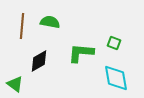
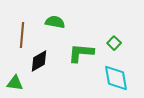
green semicircle: moved 5 px right
brown line: moved 9 px down
green square: rotated 24 degrees clockwise
green triangle: moved 1 px up; rotated 30 degrees counterclockwise
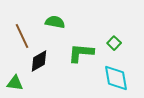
brown line: moved 1 px down; rotated 30 degrees counterclockwise
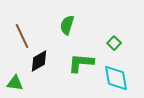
green semicircle: moved 12 px right, 3 px down; rotated 84 degrees counterclockwise
green L-shape: moved 10 px down
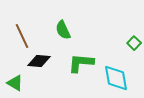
green semicircle: moved 4 px left, 5 px down; rotated 42 degrees counterclockwise
green square: moved 20 px right
black diamond: rotated 35 degrees clockwise
green triangle: rotated 24 degrees clockwise
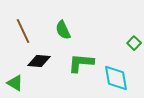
brown line: moved 1 px right, 5 px up
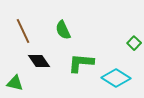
black diamond: rotated 50 degrees clockwise
cyan diamond: rotated 48 degrees counterclockwise
green triangle: rotated 18 degrees counterclockwise
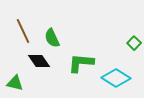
green semicircle: moved 11 px left, 8 px down
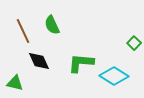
green semicircle: moved 13 px up
black diamond: rotated 10 degrees clockwise
cyan diamond: moved 2 px left, 2 px up
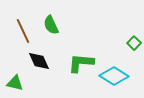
green semicircle: moved 1 px left
